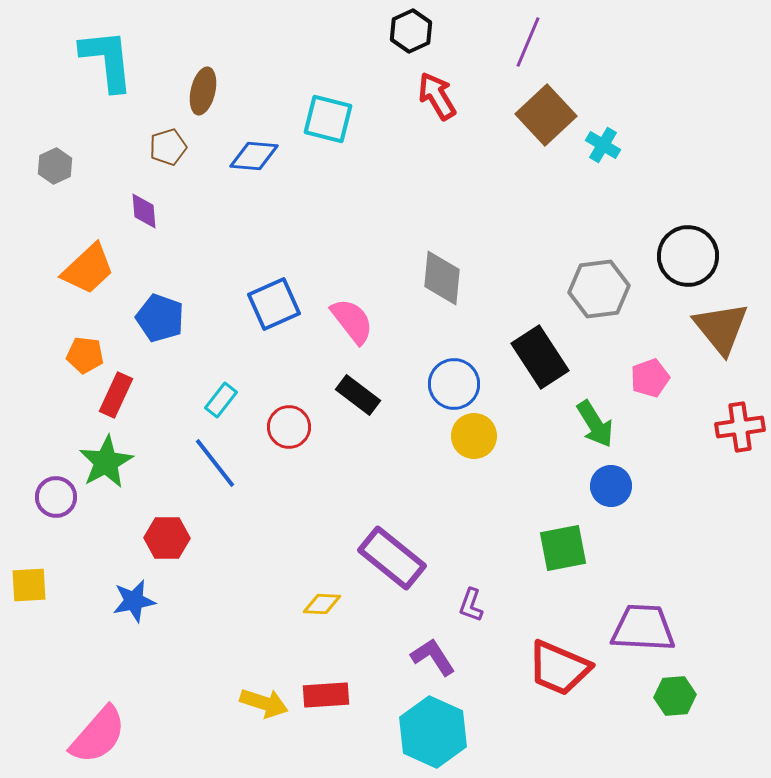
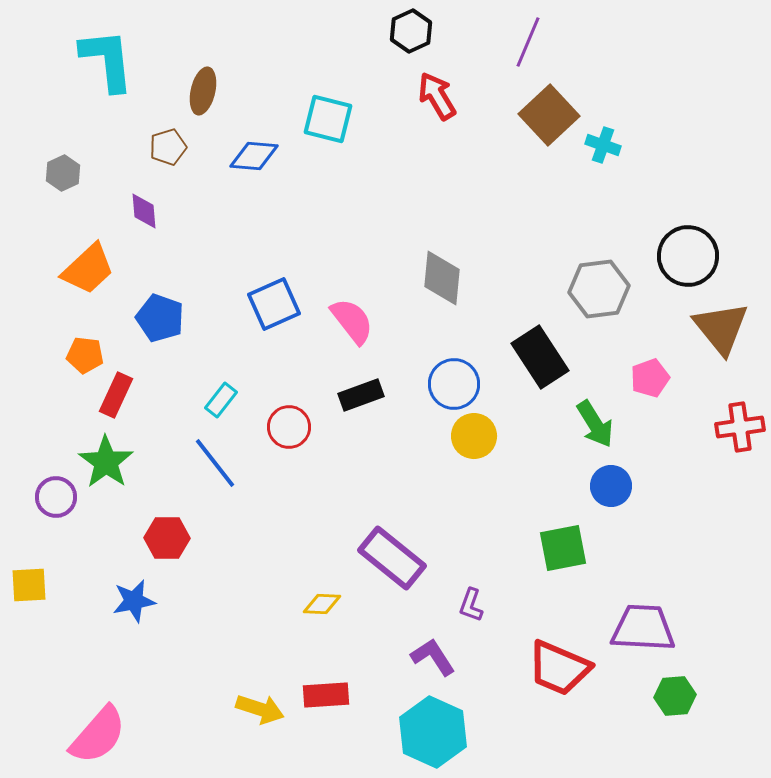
brown square at (546, 115): moved 3 px right
cyan cross at (603, 145): rotated 12 degrees counterclockwise
gray hexagon at (55, 166): moved 8 px right, 7 px down
black rectangle at (358, 395): moved 3 px right; rotated 57 degrees counterclockwise
green star at (106, 462): rotated 8 degrees counterclockwise
yellow arrow at (264, 703): moved 4 px left, 6 px down
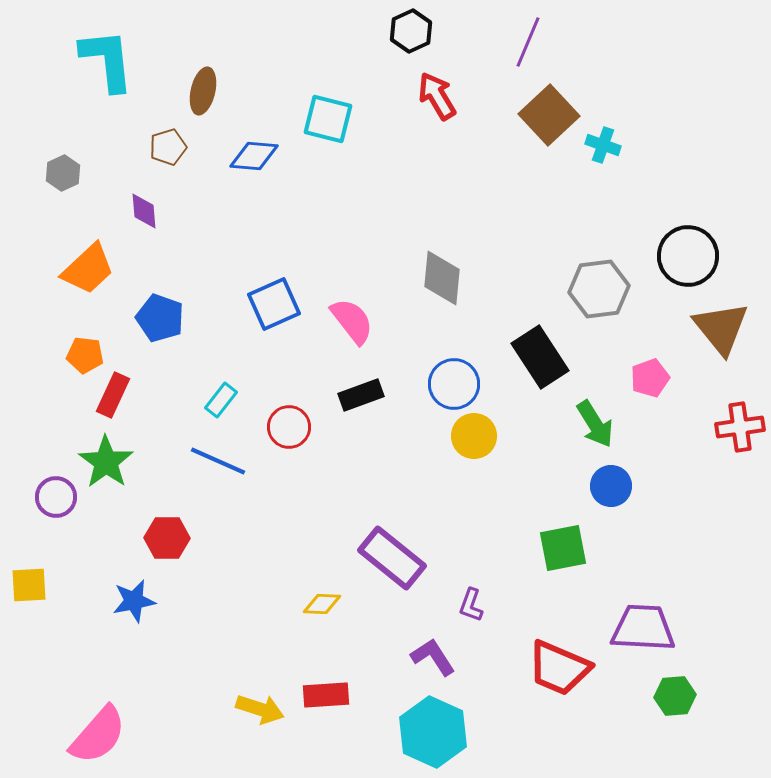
red rectangle at (116, 395): moved 3 px left
blue line at (215, 463): moved 3 px right, 2 px up; rotated 28 degrees counterclockwise
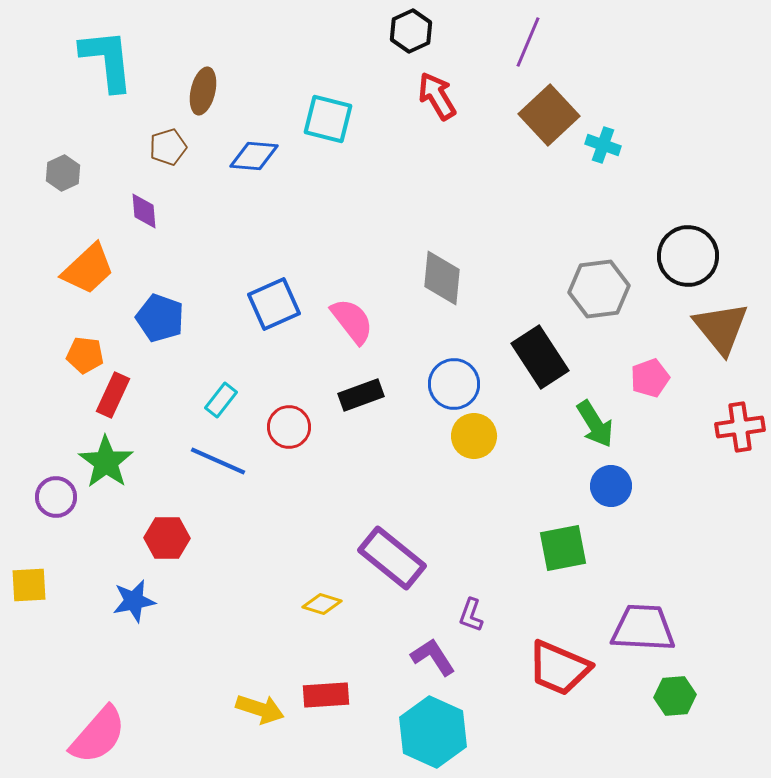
yellow diamond at (322, 604): rotated 15 degrees clockwise
purple L-shape at (471, 605): moved 10 px down
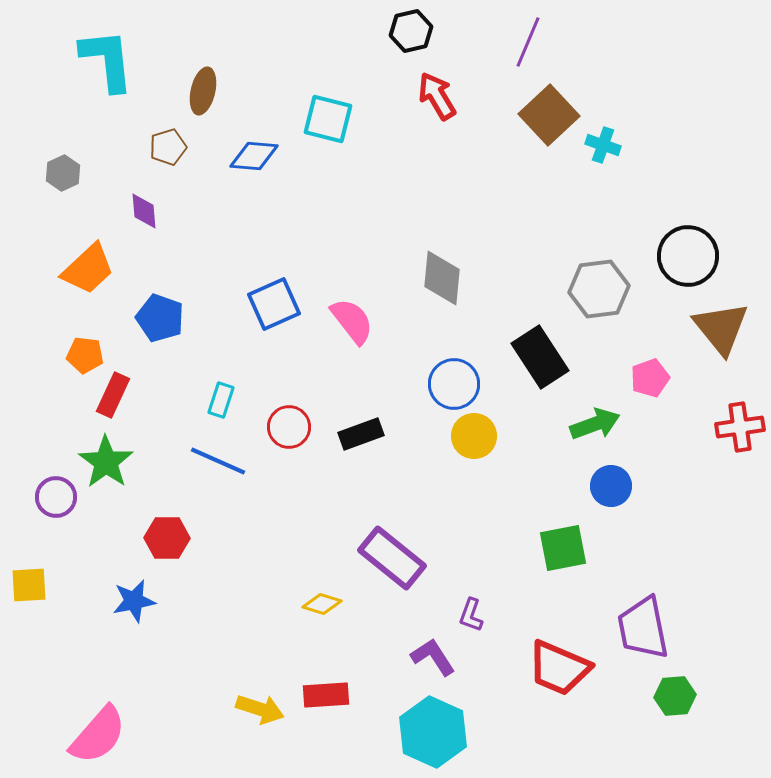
black hexagon at (411, 31): rotated 12 degrees clockwise
black rectangle at (361, 395): moved 39 px down
cyan rectangle at (221, 400): rotated 20 degrees counterclockwise
green arrow at (595, 424): rotated 78 degrees counterclockwise
purple trapezoid at (643, 628): rotated 104 degrees counterclockwise
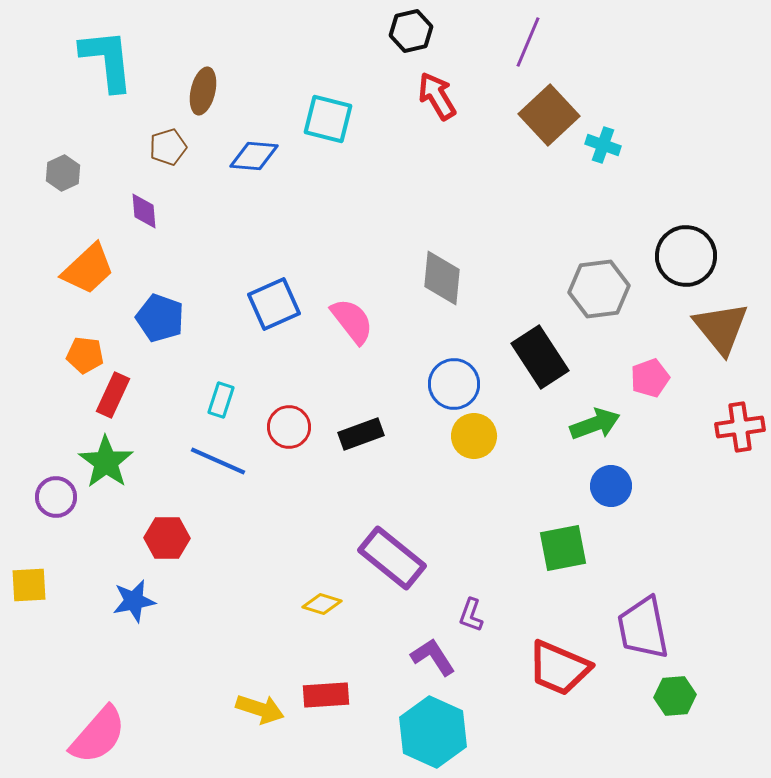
black circle at (688, 256): moved 2 px left
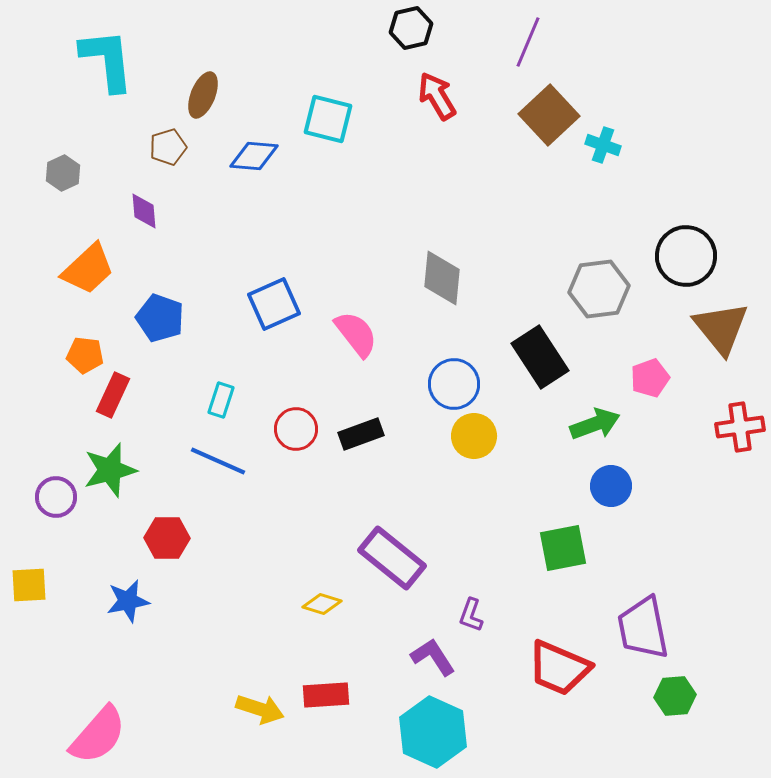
black hexagon at (411, 31): moved 3 px up
brown ellipse at (203, 91): moved 4 px down; rotated 9 degrees clockwise
pink semicircle at (352, 321): moved 4 px right, 13 px down
red circle at (289, 427): moved 7 px right, 2 px down
green star at (106, 462): moved 4 px right, 8 px down; rotated 22 degrees clockwise
blue star at (134, 601): moved 6 px left
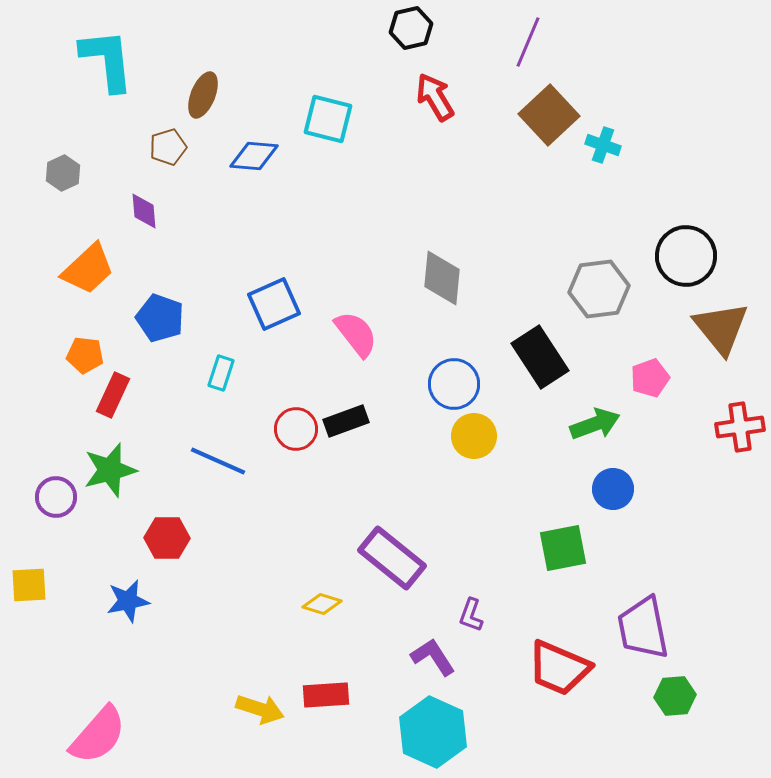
red arrow at (437, 96): moved 2 px left, 1 px down
cyan rectangle at (221, 400): moved 27 px up
black rectangle at (361, 434): moved 15 px left, 13 px up
blue circle at (611, 486): moved 2 px right, 3 px down
